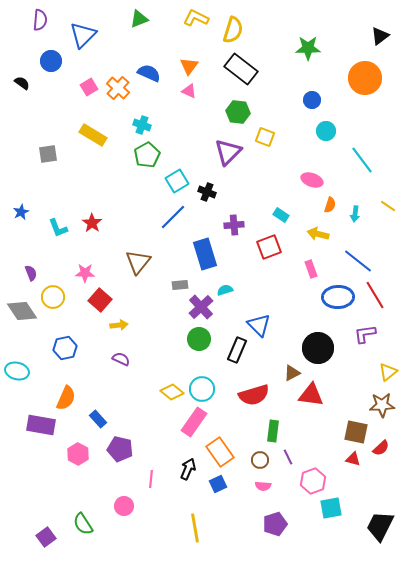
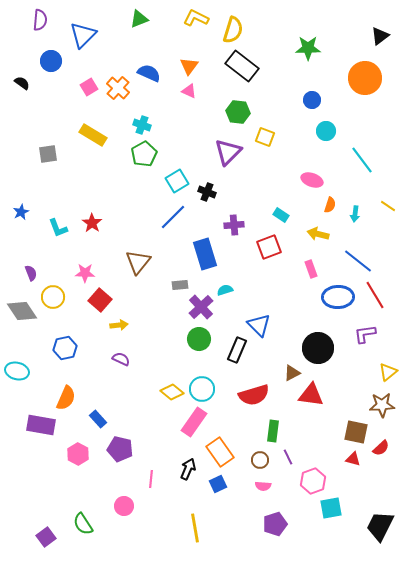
black rectangle at (241, 69): moved 1 px right, 3 px up
green pentagon at (147, 155): moved 3 px left, 1 px up
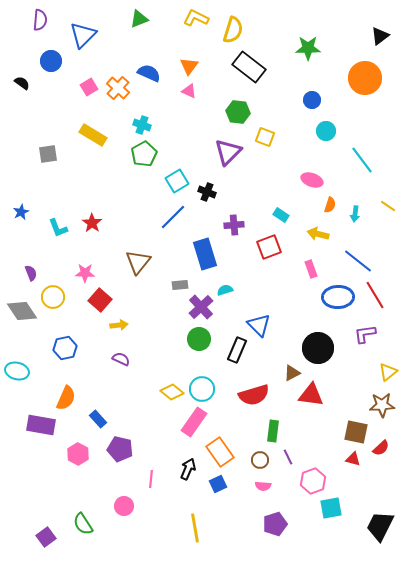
black rectangle at (242, 66): moved 7 px right, 1 px down
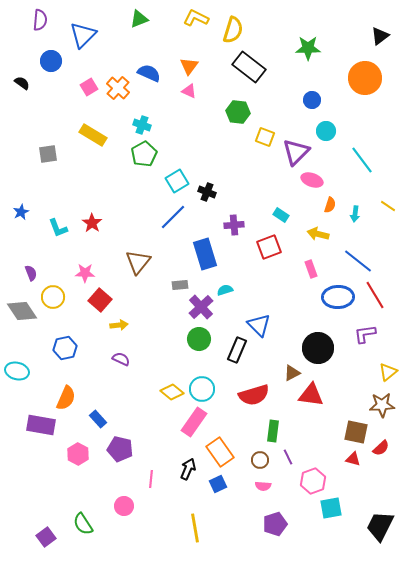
purple triangle at (228, 152): moved 68 px right
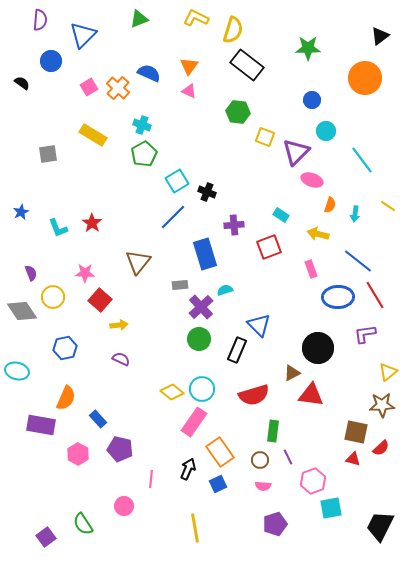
black rectangle at (249, 67): moved 2 px left, 2 px up
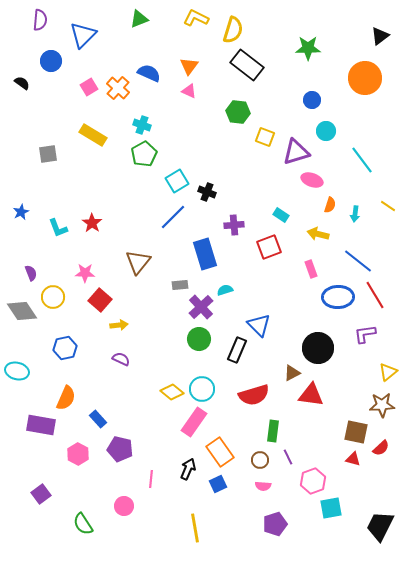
purple triangle at (296, 152): rotated 28 degrees clockwise
purple square at (46, 537): moved 5 px left, 43 px up
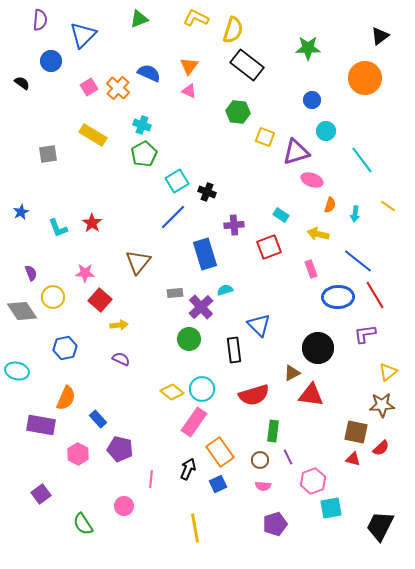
gray rectangle at (180, 285): moved 5 px left, 8 px down
green circle at (199, 339): moved 10 px left
black rectangle at (237, 350): moved 3 px left; rotated 30 degrees counterclockwise
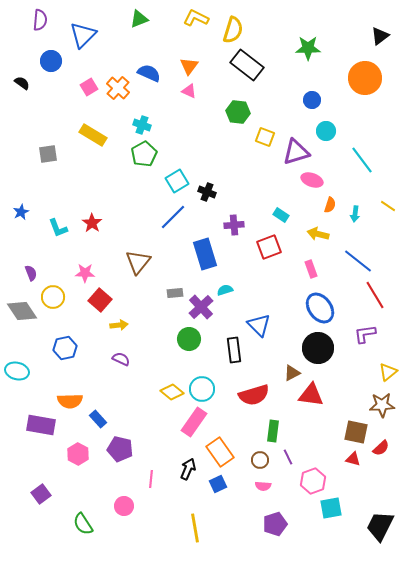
blue ellipse at (338, 297): moved 18 px left, 11 px down; rotated 56 degrees clockwise
orange semicircle at (66, 398): moved 4 px right, 3 px down; rotated 65 degrees clockwise
